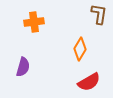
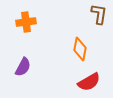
orange cross: moved 8 px left
orange diamond: rotated 20 degrees counterclockwise
purple semicircle: rotated 12 degrees clockwise
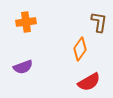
brown L-shape: moved 8 px down
orange diamond: rotated 25 degrees clockwise
purple semicircle: rotated 42 degrees clockwise
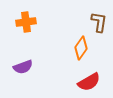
orange diamond: moved 1 px right, 1 px up
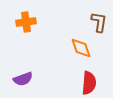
orange diamond: rotated 55 degrees counterclockwise
purple semicircle: moved 12 px down
red semicircle: moved 1 px down; rotated 55 degrees counterclockwise
